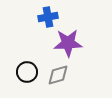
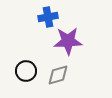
purple star: moved 2 px up
black circle: moved 1 px left, 1 px up
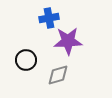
blue cross: moved 1 px right, 1 px down
black circle: moved 11 px up
